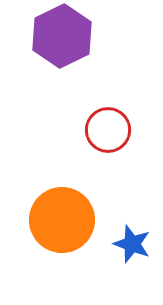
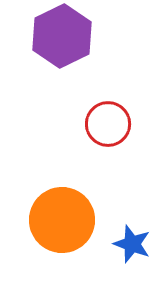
red circle: moved 6 px up
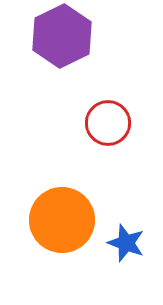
red circle: moved 1 px up
blue star: moved 6 px left, 1 px up
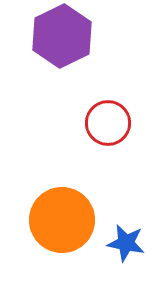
blue star: rotated 9 degrees counterclockwise
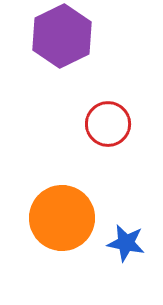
red circle: moved 1 px down
orange circle: moved 2 px up
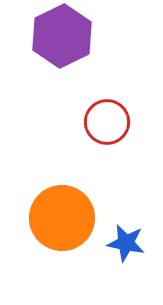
red circle: moved 1 px left, 2 px up
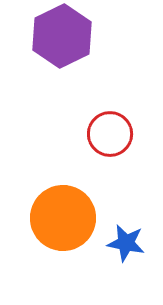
red circle: moved 3 px right, 12 px down
orange circle: moved 1 px right
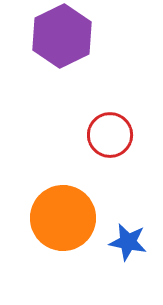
red circle: moved 1 px down
blue star: moved 2 px right, 1 px up
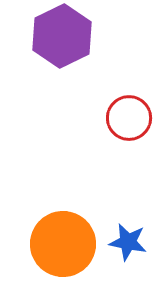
red circle: moved 19 px right, 17 px up
orange circle: moved 26 px down
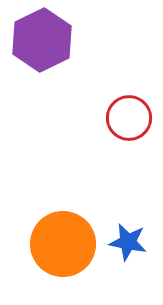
purple hexagon: moved 20 px left, 4 px down
